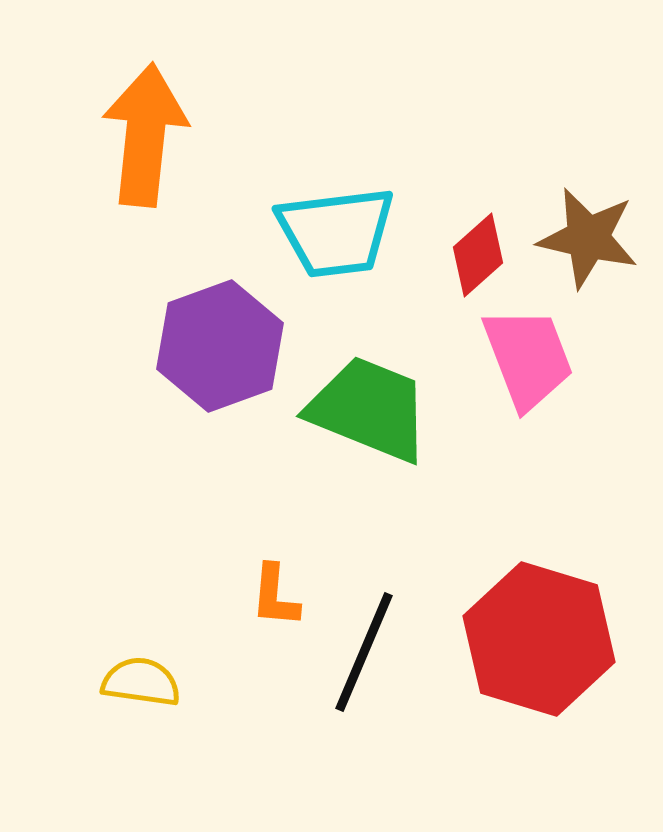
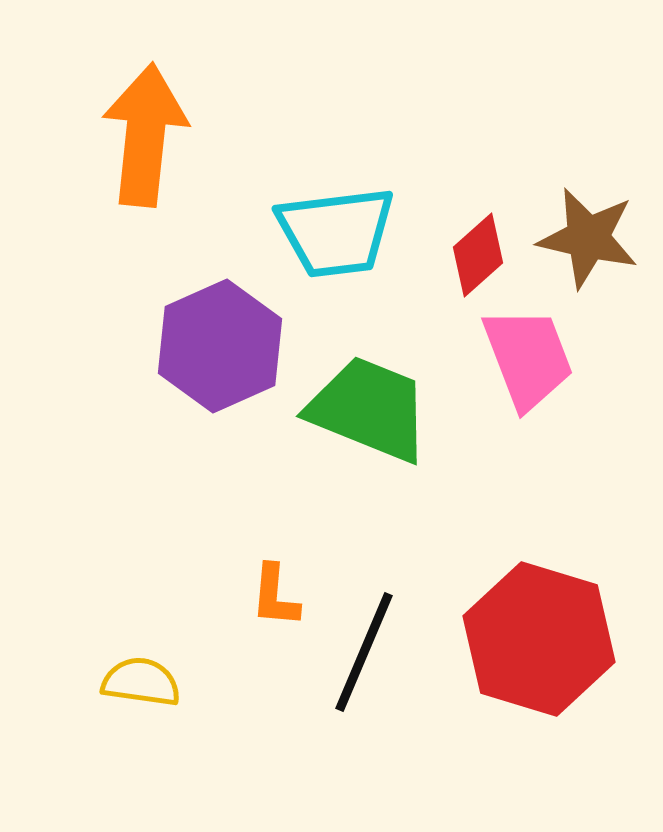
purple hexagon: rotated 4 degrees counterclockwise
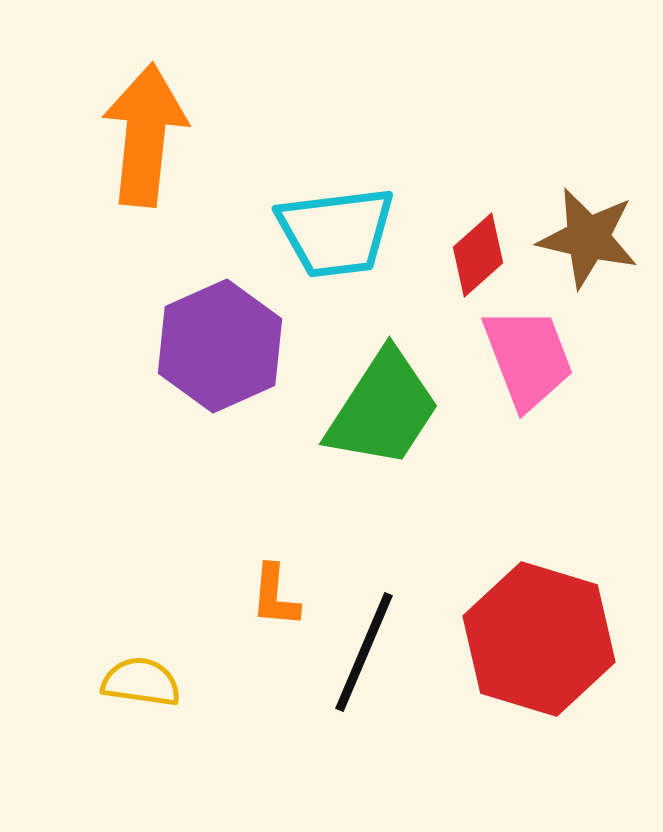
green trapezoid: moved 14 px right; rotated 101 degrees clockwise
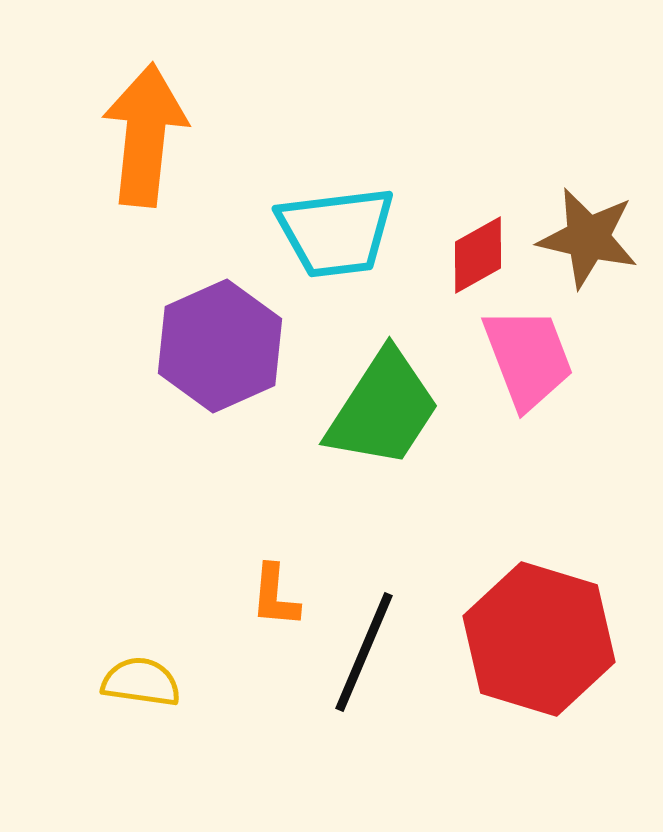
red diamond: rotated 12 degrees clockwise
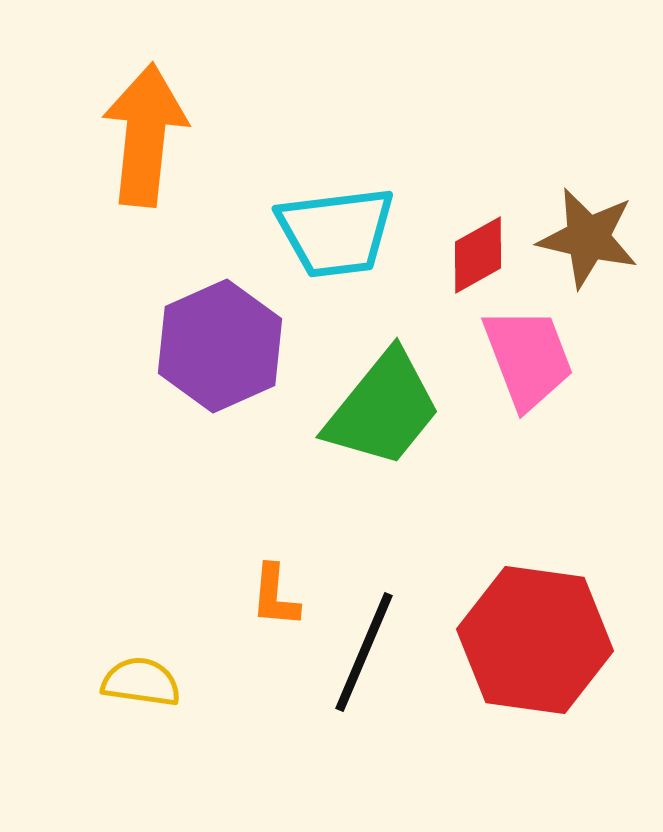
green trapezoid: rotated 6 degrees clockwise
red hexagon: moved 4 px left, 1 px down; rotated 9 degrees counterclockwise
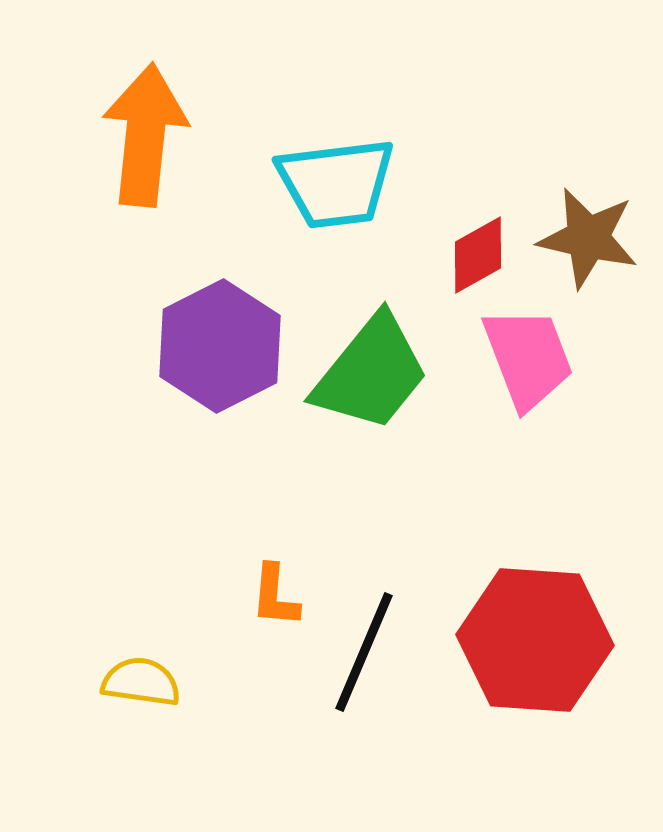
cyan trapezoid: moved 49 px up
purple hexagon: rotated 3 degrees counterclockwise
green trapezoid: moved 12 px left, 36 px up
red hexagon: rotated 4 degrees counterclockwise
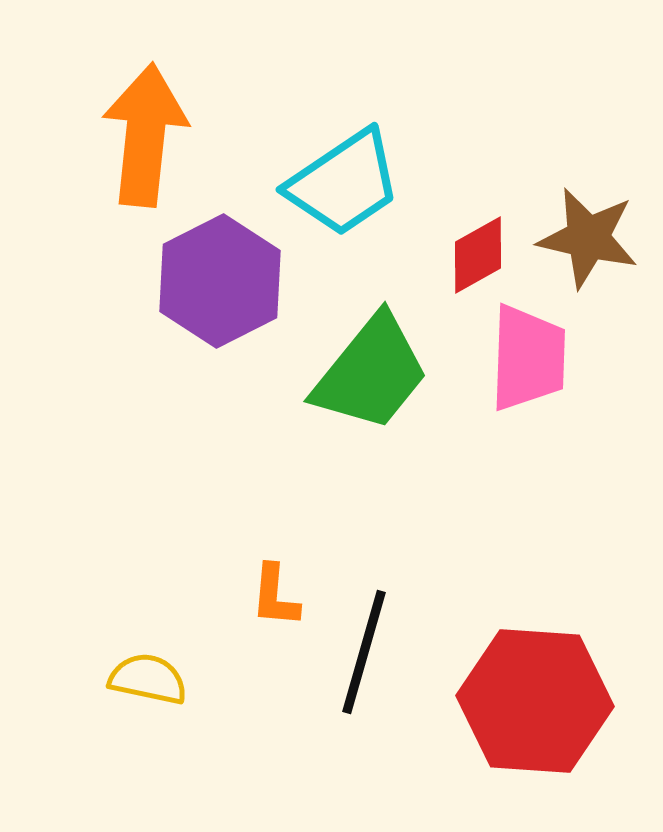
cyan trapezoid: moved 8 px right; rotated 27 degrees counterclockwise
purple hexagon: moved 65 px up
pink trapezoid: rotated 23 degrees clockwise
red hexagon: moved 61 px down
black line: rotated 7 degrees counterclockwise
yellow semicircle: moved 7 px right, 3 px up; rotated 4 degrees clockwise
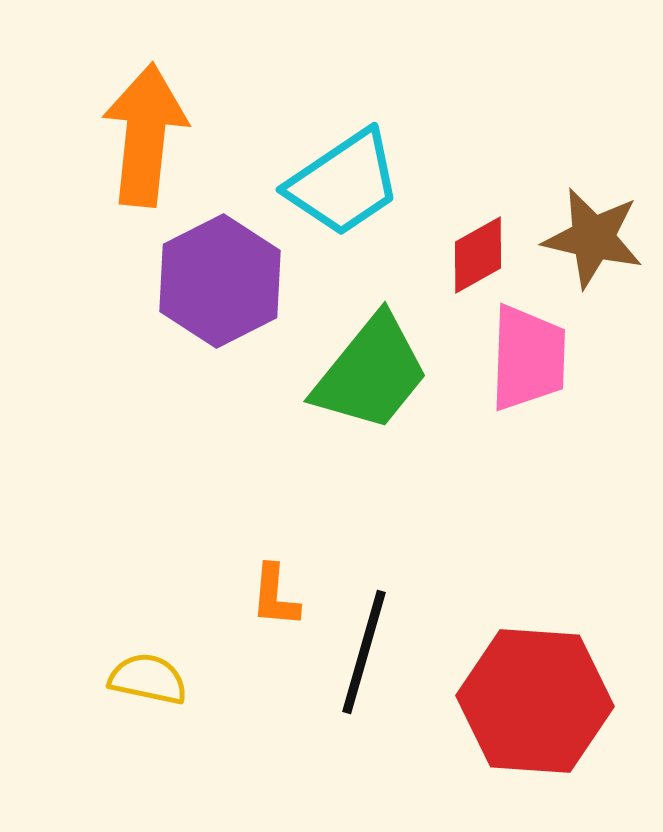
brown star: moved 5 px right
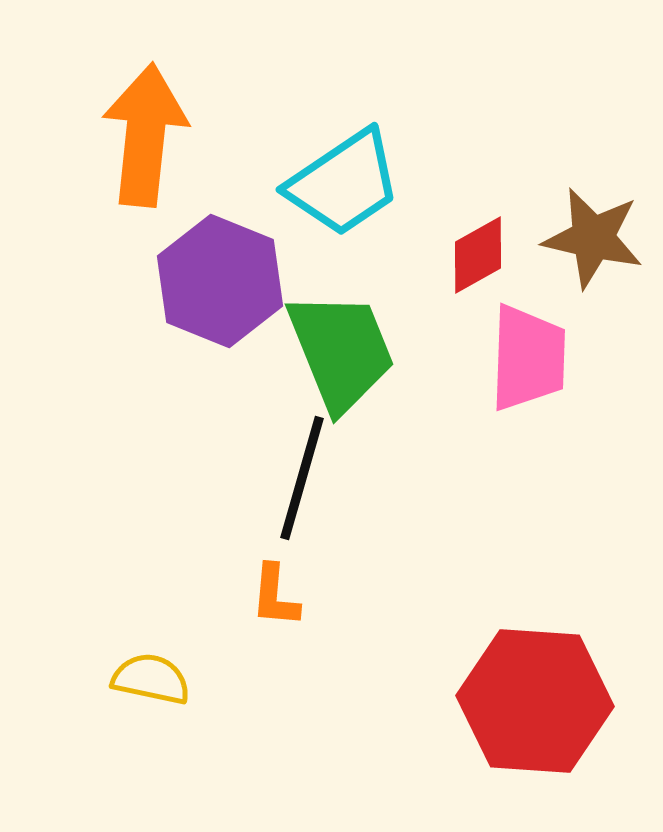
purple hexagon: rotated 11 degrees counterclockwise
green trapezoid: moved 30 px left, 22 px up; rotated 61 degrees counterclockwise
black line: moved 62 px left, 174 px up
yellow semicircle: moved 3 px right
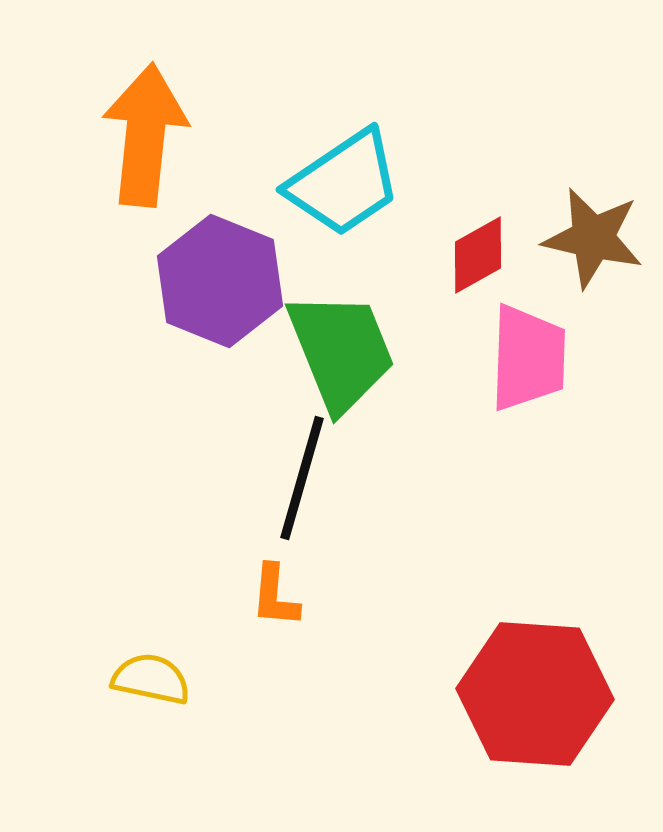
red hexagon: moved 7 px up
